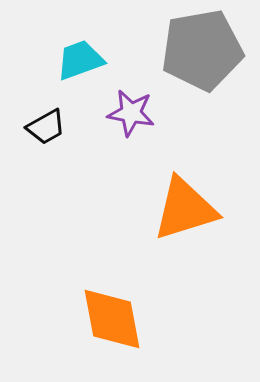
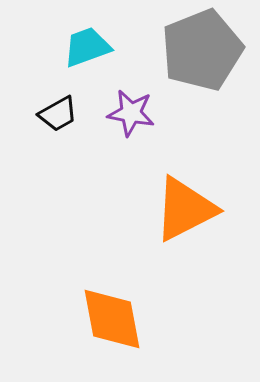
gray pentagon: rotated 12 degrees counterclockwise
cyan trapezoid: moved 7 px right, 13 px up
black trapezoid: moved 12 px right, 13 px up
orange triangle: rotated 10 degrees counterclockwise
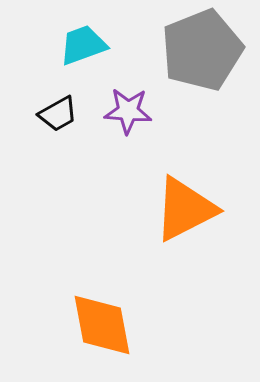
cyan trapezoid: moved 4 px left, 2 px up
purple star: moved 3 px left, 2 px up; rotated 6 degrees counterclockwise
orange diamond: moved 10 px left, 6 px down
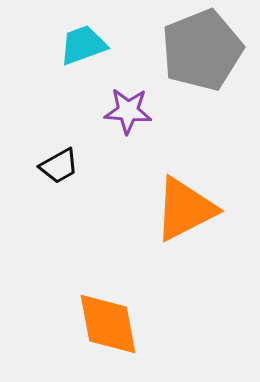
black trapezoid: moved 1 px right, 52 px down
orange diamond: moved 6 px right, 1 px up
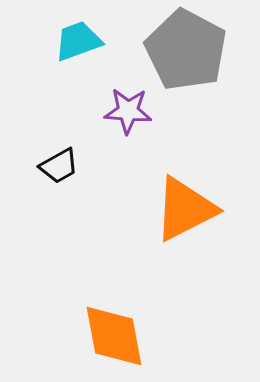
cyan trapezoid: moved 5 px left, 4 px up
gray pentagon: moved 16 px left; rotated 22 degrees counterclockwise
orange diamond: moved 6 px right, 12 px down
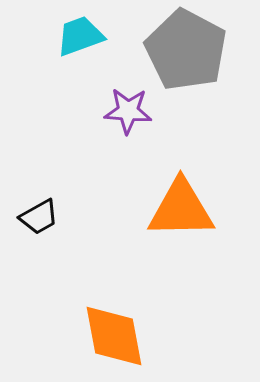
cyan trapezoid: moved 2 px right, 5 px up
black trapezoid: moved 20 px left, 51 px down
orange triangle: moved 4 px left; rotated 26 degrees clockwise
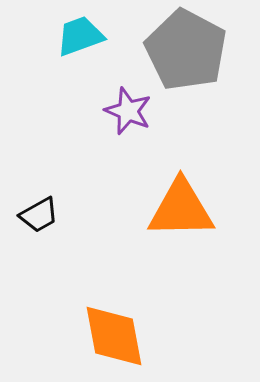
purple star: rotated 18 degrees clockwise
black trapezoid: moved 2 px up
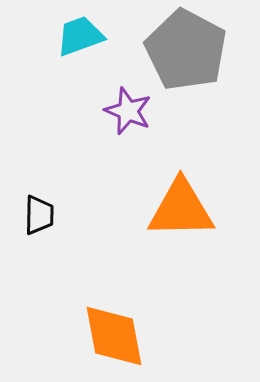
black trapezoid: rotated 60 degrees counterclockwise
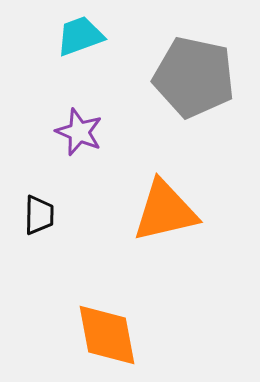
gray pentagon: moved 8 px right, 27 px down; rotated 16 degrees counterclockwise
purple star: moved 49 px left, 21 px down
orange triangle: moved 16 px left, 2 px down; rotated 12 degrees counterclockwise
orange diamond: moved 7 px left, 1 px up
